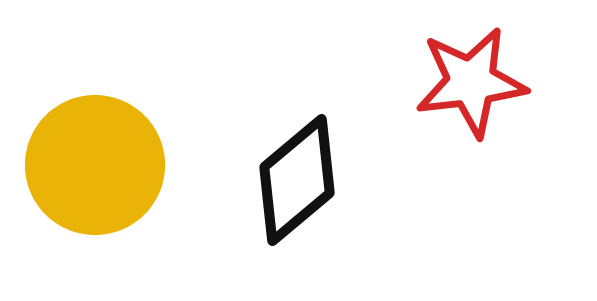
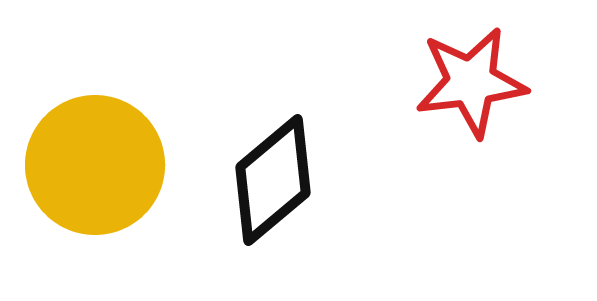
black diamond: moved 24 px left
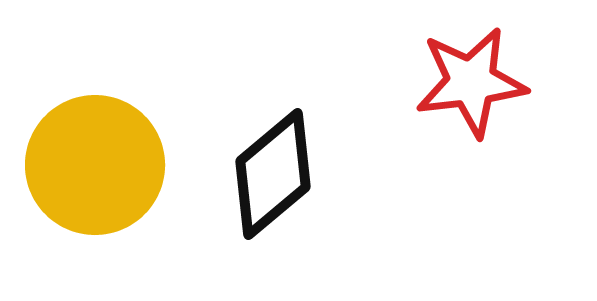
black diamond: moved 6 px up
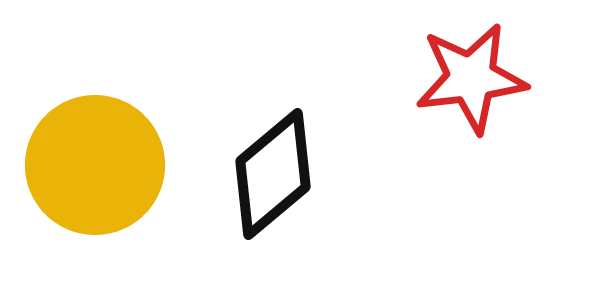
red star: moved 4 px up
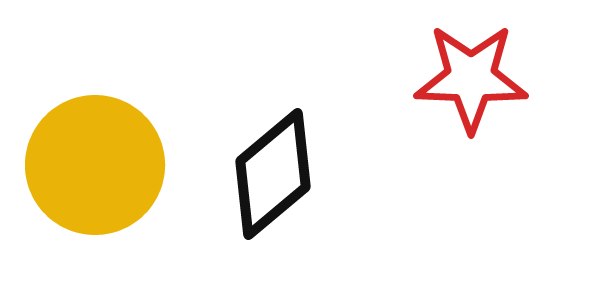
red star: rotated 9 degrees clockwise
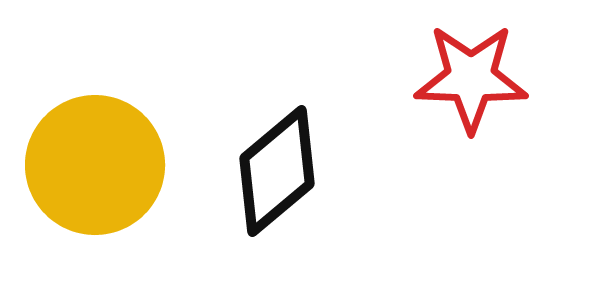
black diamond: moved 4 px right, 3 px up
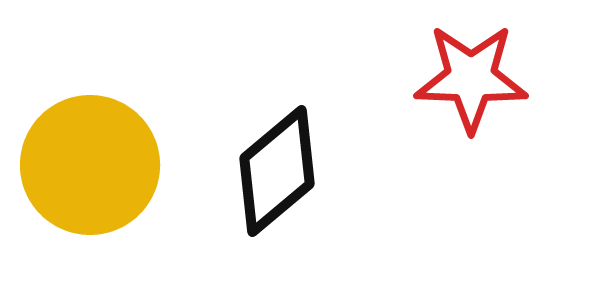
yellow circle: moved 5 px left
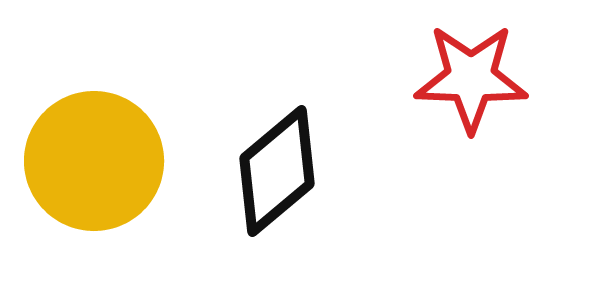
yellow circle: moved 4 px right, 4 px up
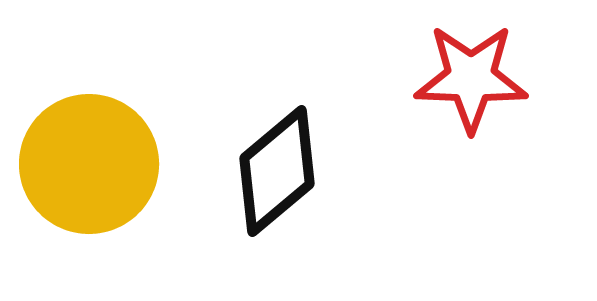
yellow circle: moved 5 px left, 3 px down
